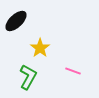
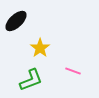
green L-shape: moved 3 px right, 3 px down; rotated 40 degrees clockwise
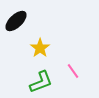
pink line: rotated 35 degrees clockwise
green L-shape: moved 10 px right, 2 px down
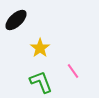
black ellipse: moved 1 px up
green L-shape: rotated 90 degrees counterclockwise
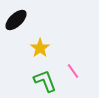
green L-shape: moved 4 px right, 1 px up
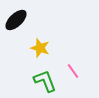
yellow star: rotated 18 degrees counterclockwise
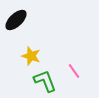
yellow star: moved 9 px left, 8 px down
pink line: moved 1 px right
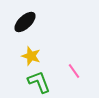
black ellipse: moved 9 px right, 2 px down
green L-shape: moved 6 px left, 1 px down
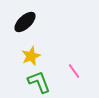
yellow star: rotated 30 degrees clockwise
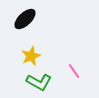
black ellipse: moved 3 px up
green L-shape: rotated 140 degrees clockwise
